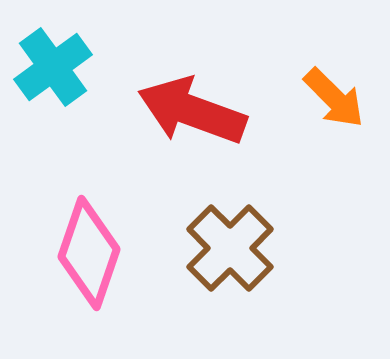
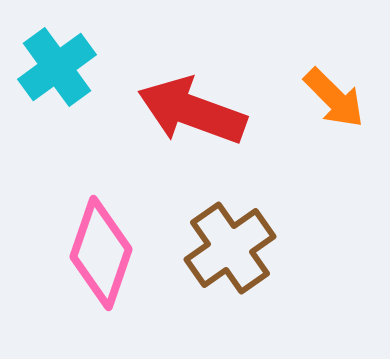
cyan cross: moved 4 px right
brown cross: rotated 10 degrees clockwise
pink diamond: moved 12 px right
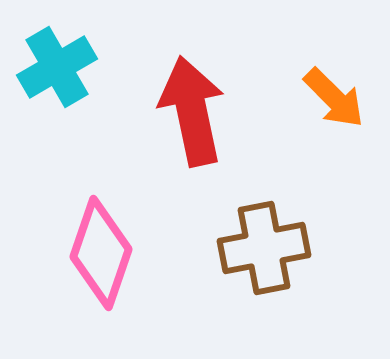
cyan cross: rotated 6 degrees clockwise
red arrow: rotated 58 degrees clockwise
brown cross: moved 34 px right; rotated 24 degrees clockwise
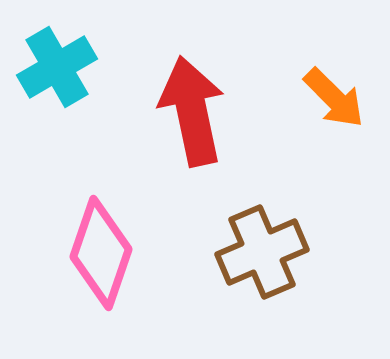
brown cross: moved 2 px left, 4 px down; rotated 12 degrees counterclockwise
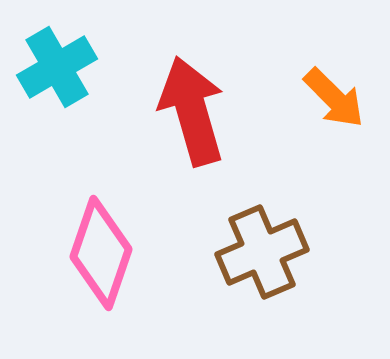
red arrow: rotated 4 degrees counterclockwise
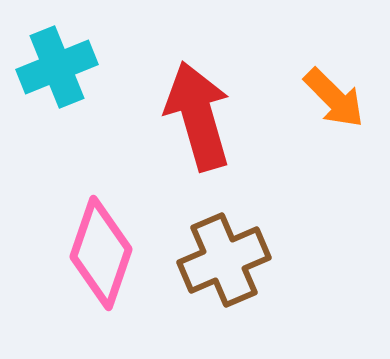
cyan cross: rotated 8 degrees clockwise
red arrow: moved 6 px right, 5 px down
brown cross: moved 38 px left, 8 px down
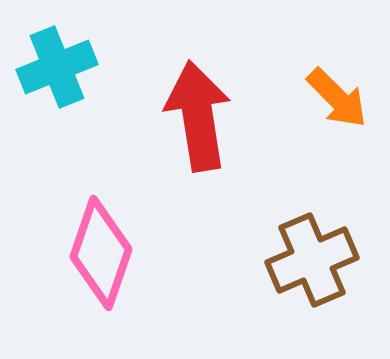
orange arrow: moved 3 px right
red arrow: rotated 7 degrees clockwise
brown cross: moved 88 px right
